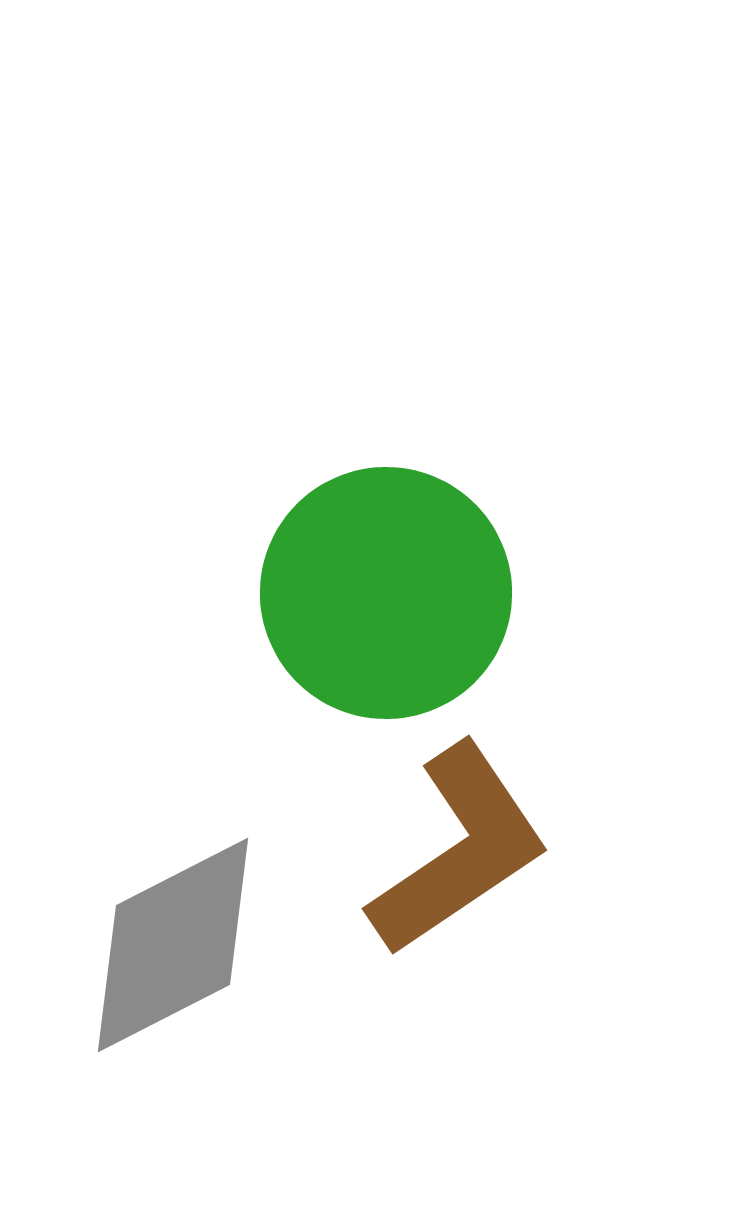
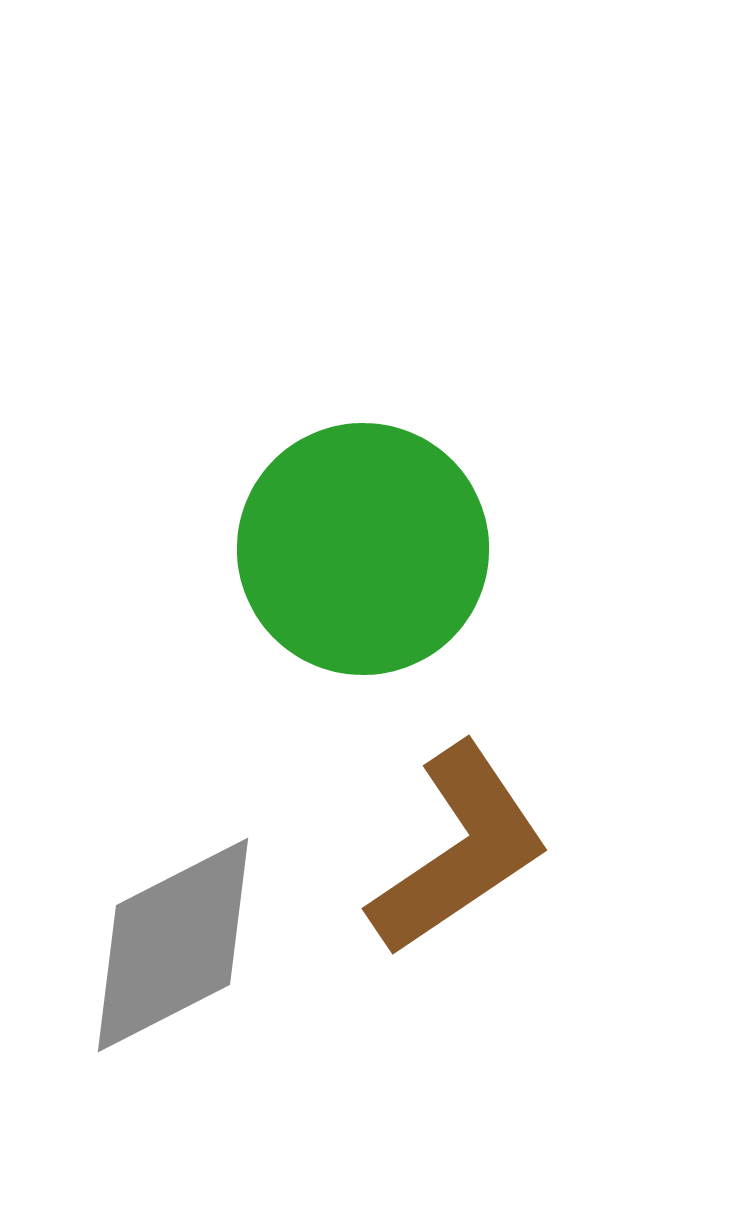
green circle: moved 23 px left, 44 px up
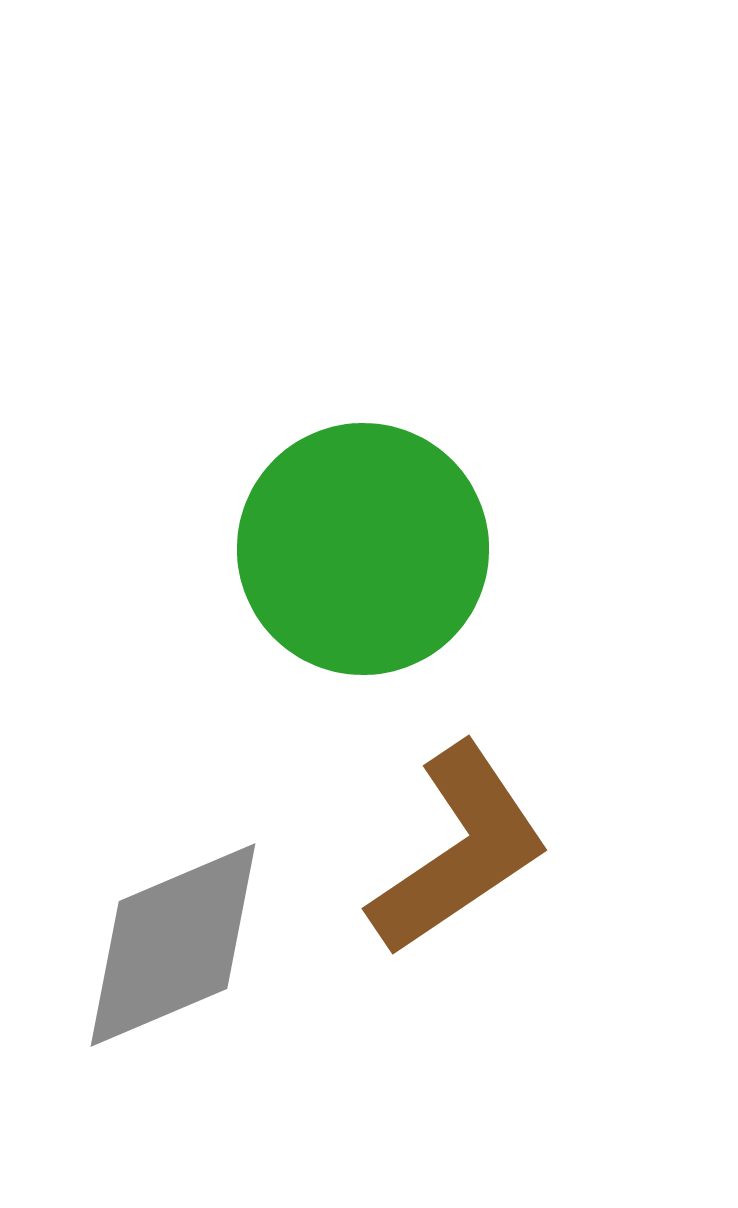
gray diamond: rotated 4 degrees clockwise
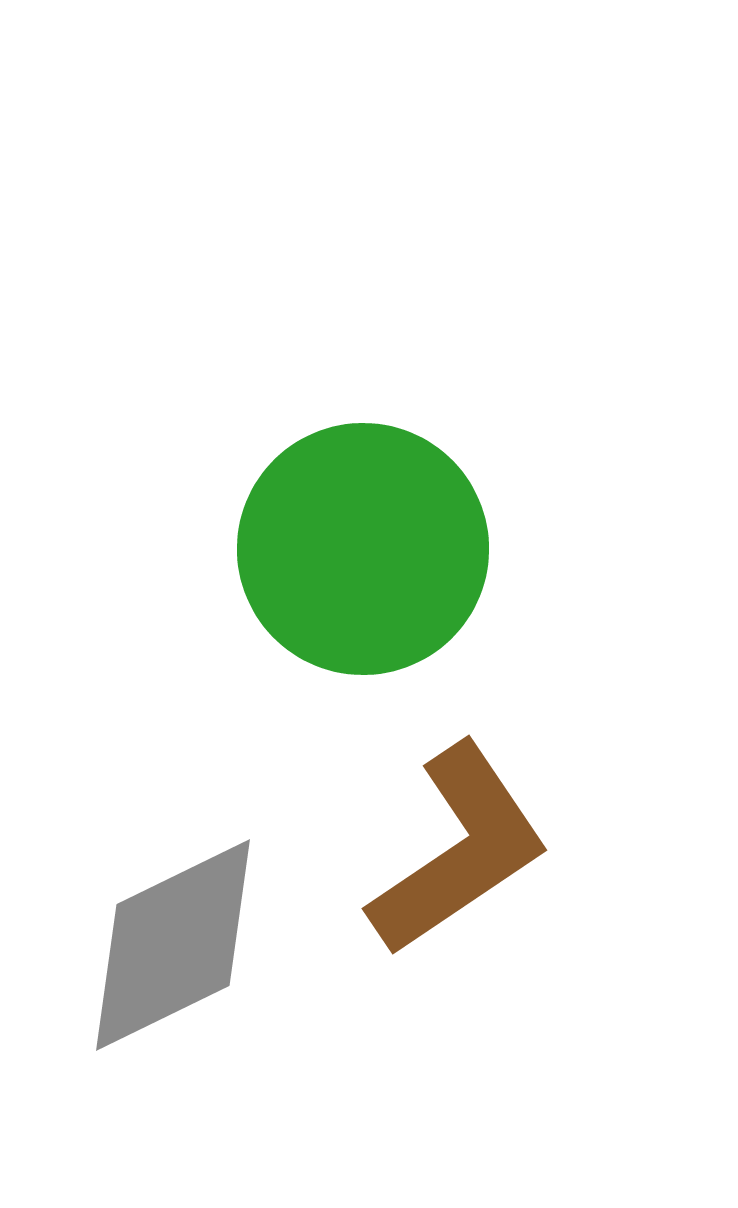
gray diamond: rotated 3 degrees counterclockwise
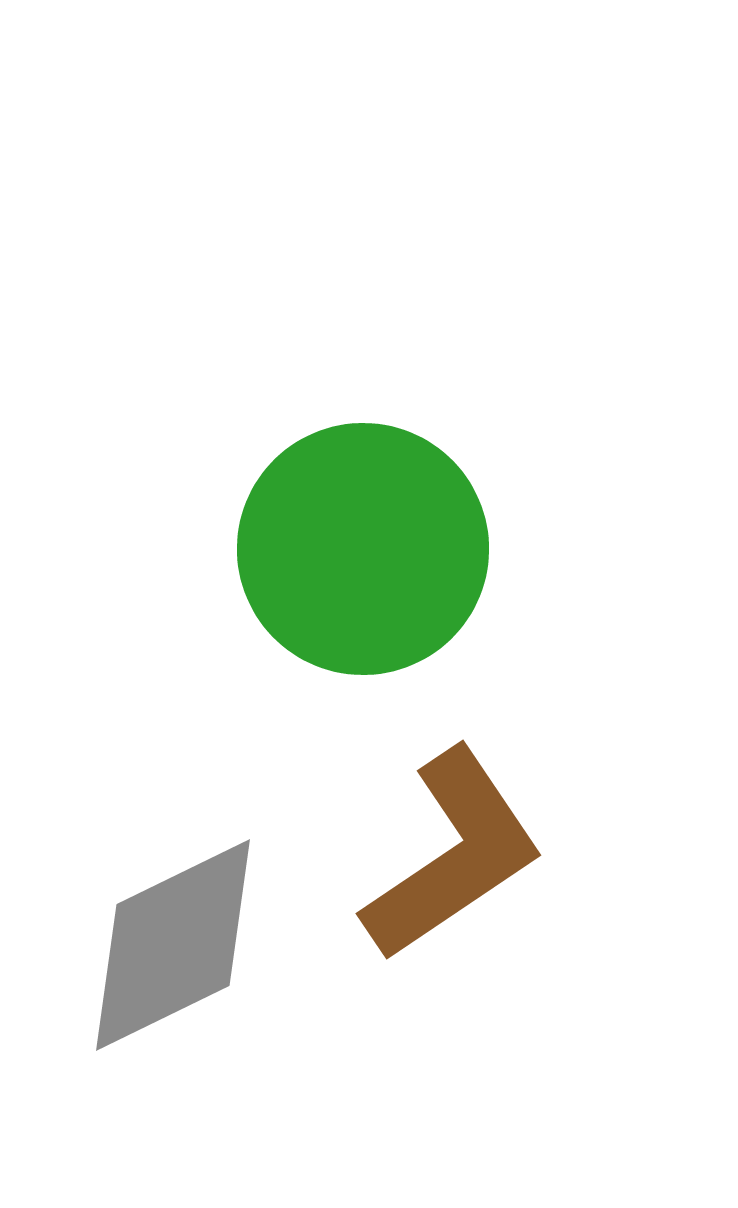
brown L-shape: moved 6 px left, 5 px down
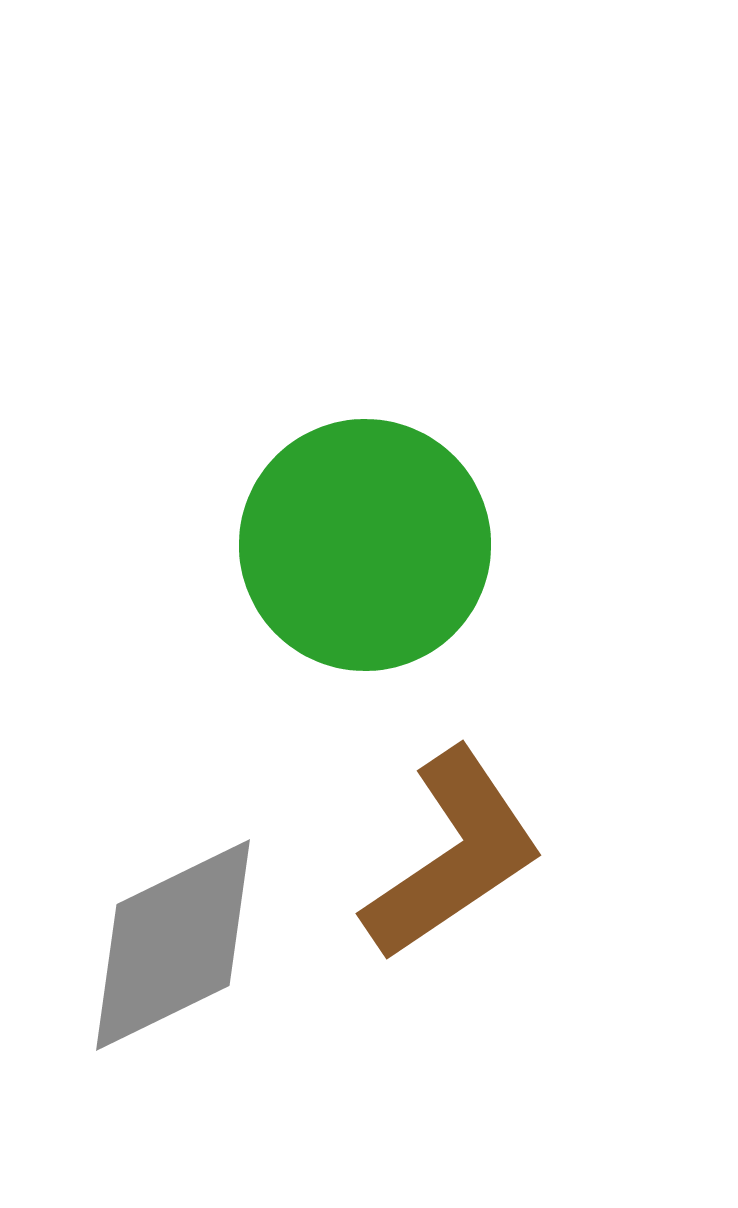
green circle: moved 2 px right, 4 px up
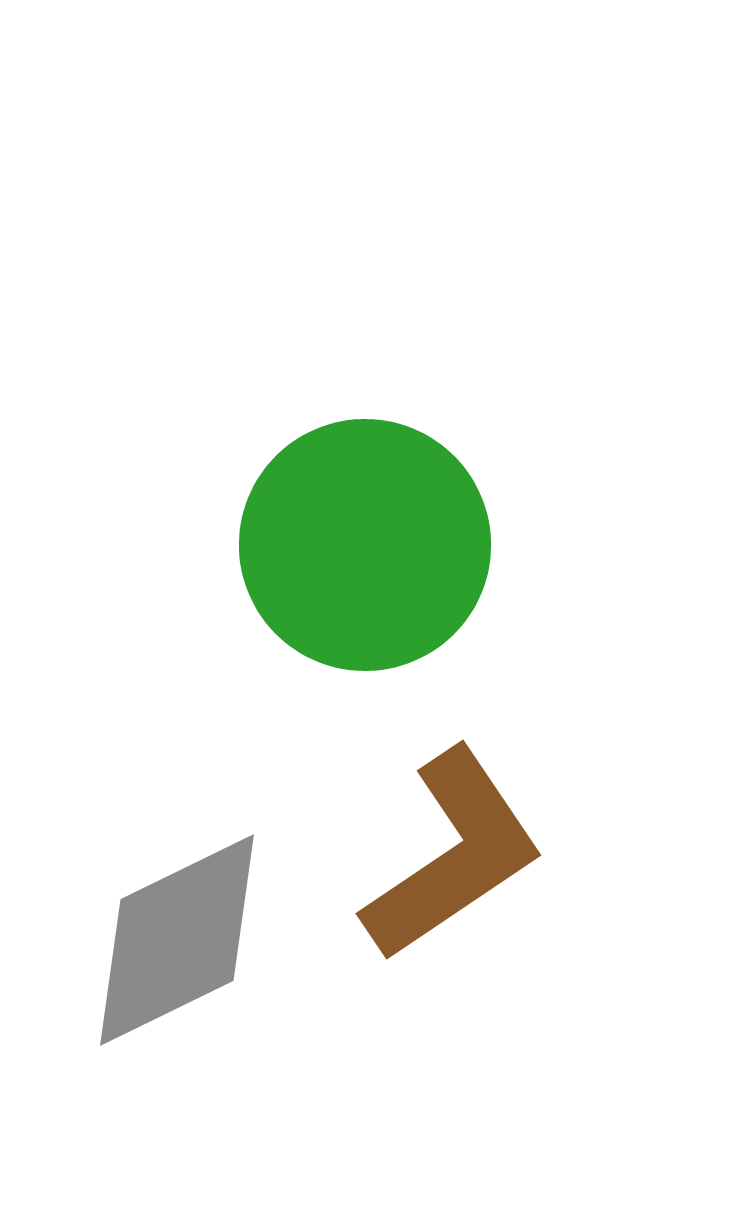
gray diamond: moved 4 px right, 5 px up
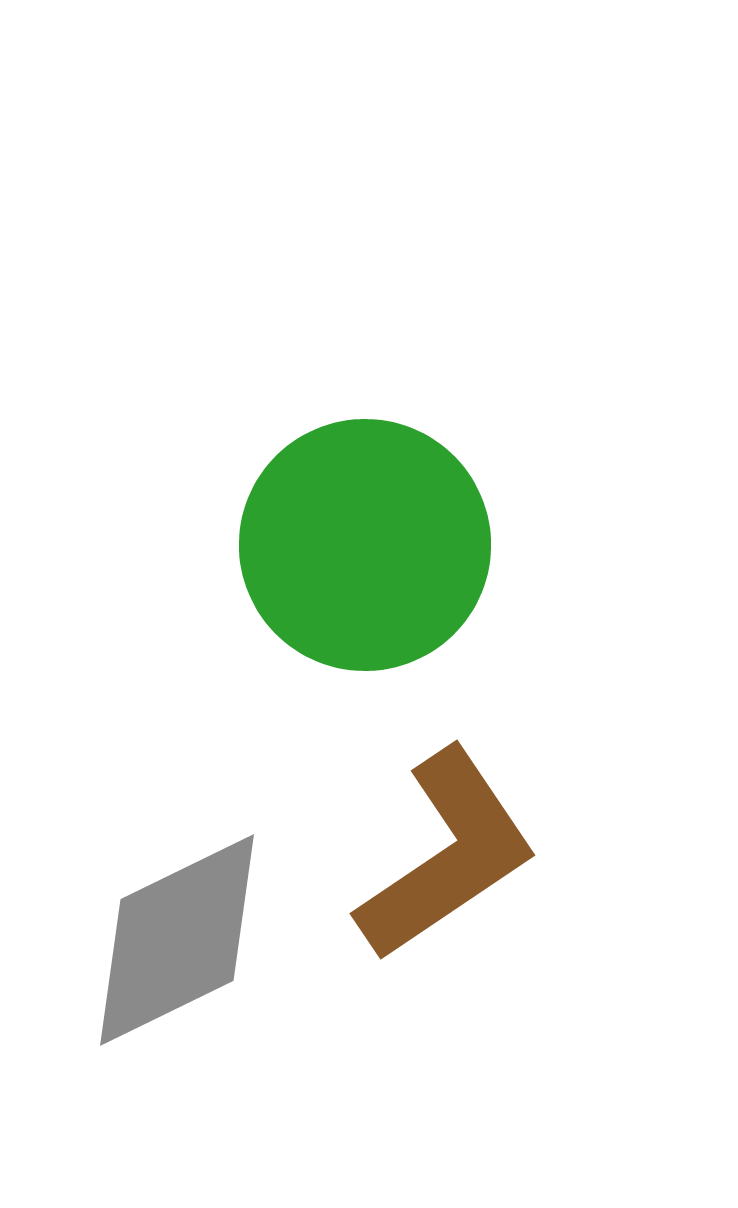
brown L-shape: moved 6 px left
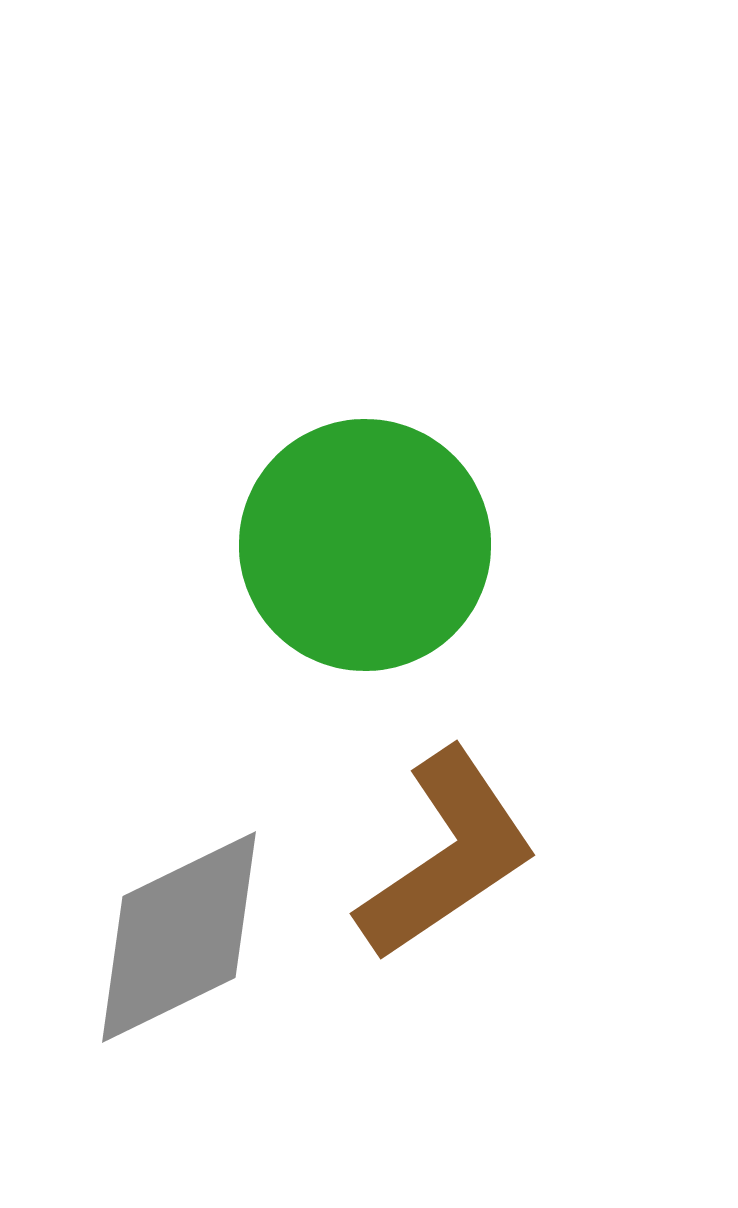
gray diamond: moved 2 px right, 3 px up
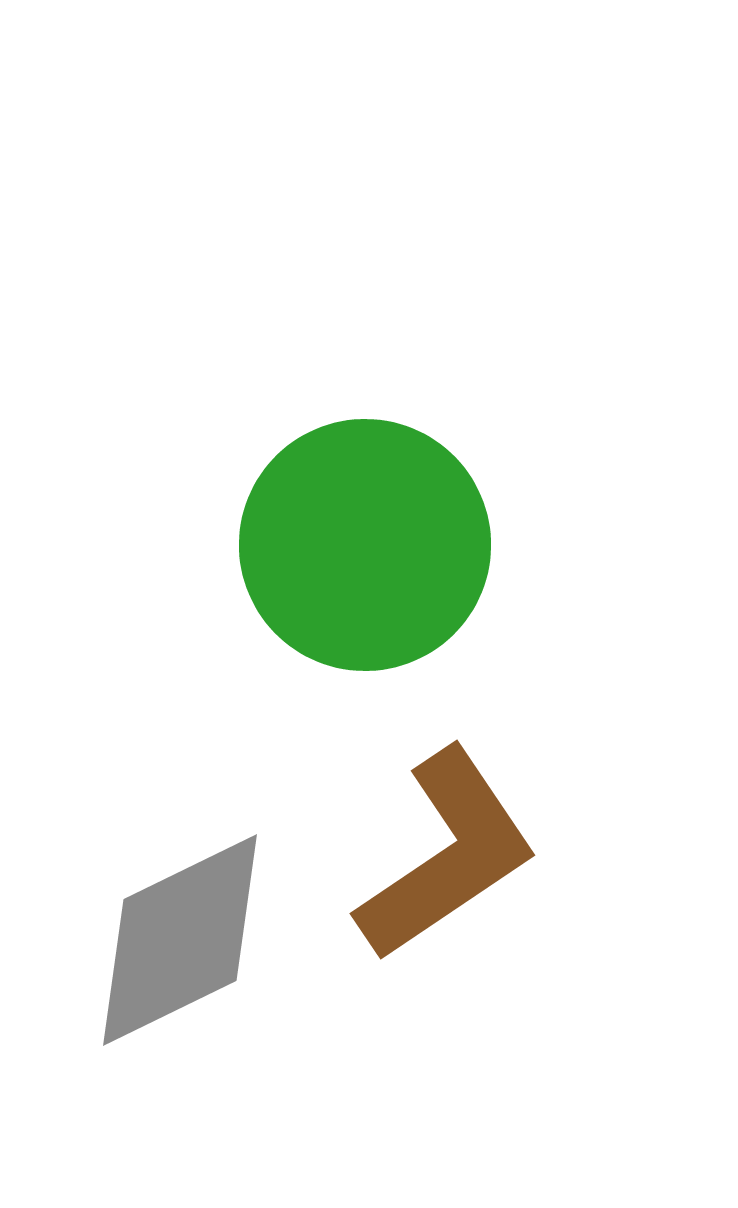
gray diamond: moved 1 px right, 3 px down
